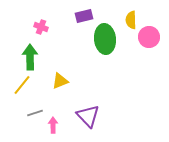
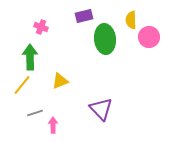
purple triangle: moved 13 px right, 7 px up
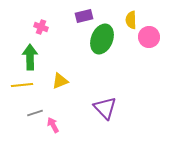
green ellipse: moved 3 px left; rotated 28 degrees clockwise
yellow line: rotated 45 degrees clockwise
purple triangle: moved 4 px right, 1 px up
pink arrow: rotated 28 degrees counterclockwise
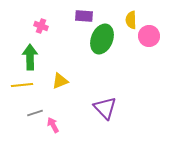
purple rectangle: rotated 18 degrees clockwise
pink cross: moved 1 px up
pink circle: moved 1 px up
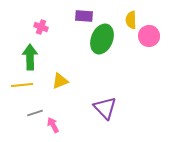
pink cross: moved 1 px down
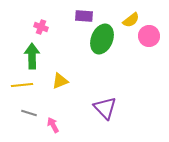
yellow semicircle: rotated 126 degrees counterclockwise
green arrow: moved 2 px right, 1 px up
gray line: moved 6 px left; rotated 35 degrees clockwise
